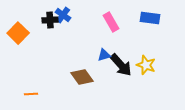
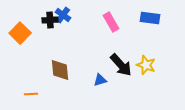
orange square: moved 2 px right
blue triangle: moved 4 px left, 25 px down
brown diamond: moved 22 px left, 7 px up; rotated 30 degrees clockwise
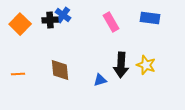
orange square: moved 9 px up
black arrow: rotated 45 degrees clockwise
orange line: moved 13 px left, 20 px up
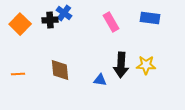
blue cross: moved 1 px right, 2 px up
yellow star: rotated 18 degrees counterclockwise
blue triangle: rotated 24 degrees clockwise
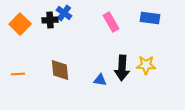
black arrow: moved 1 px right, 3 px down
